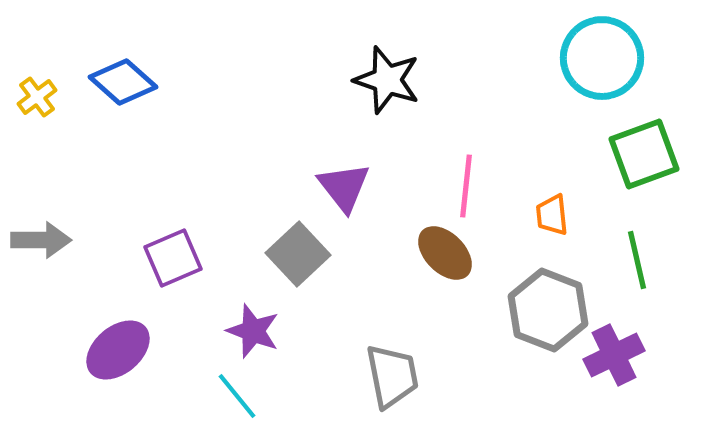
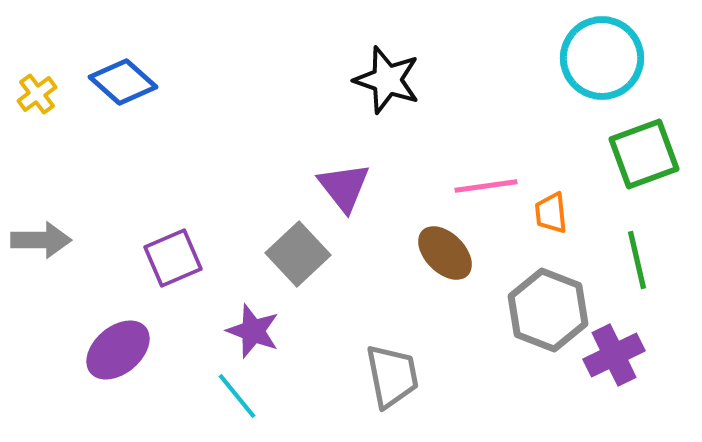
yellow cross: moved 3 px up
pink line: moved 20 px right; rotated 76 degrees clockwise
orange trapezoid: moved 1 px left, 2 px up
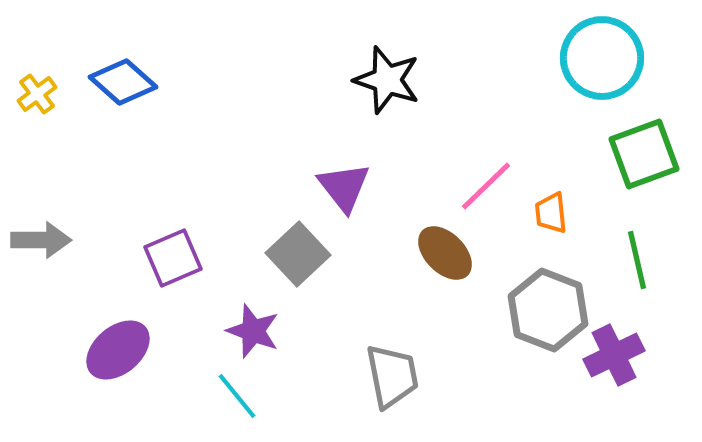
pink line: rotated 36 degrees counterclockwise
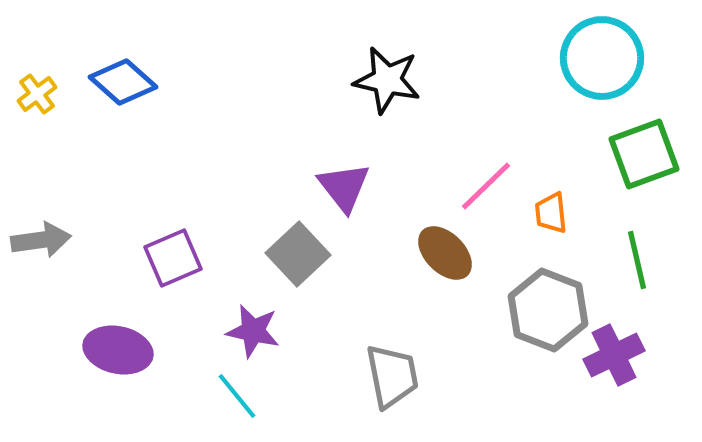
black star: rotated 6 degrees counterclockwise
gray arrow: rotated 8 degrees counterclockwise
purple star: rotated 8 degrees counterclockwise
purple ellipse: rotated 52 degrees clockwise
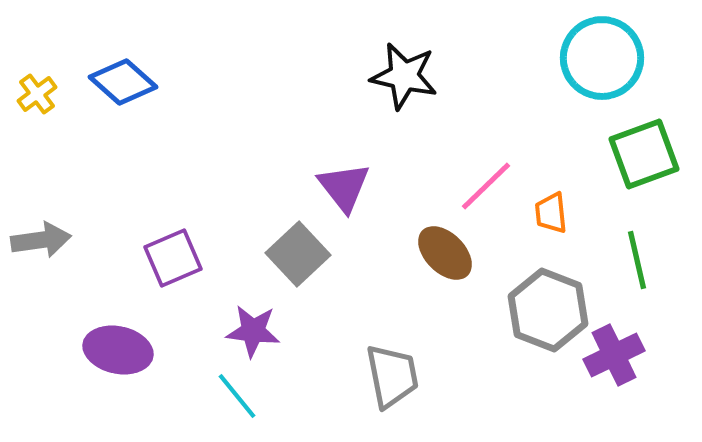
black star: moved 17 px right, 4 px up
purple star: rotated 6 degrees counterclockwise
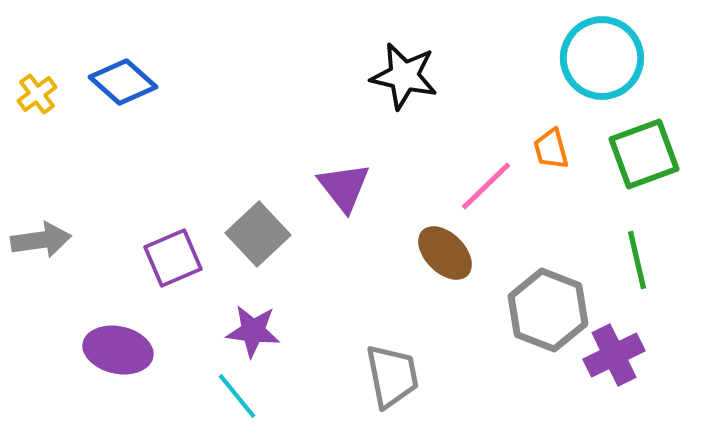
orange trapezoid: moved 64 px up; rotated 9 degrees counterclockwise
gray square: moved 40 px left, 20 px up
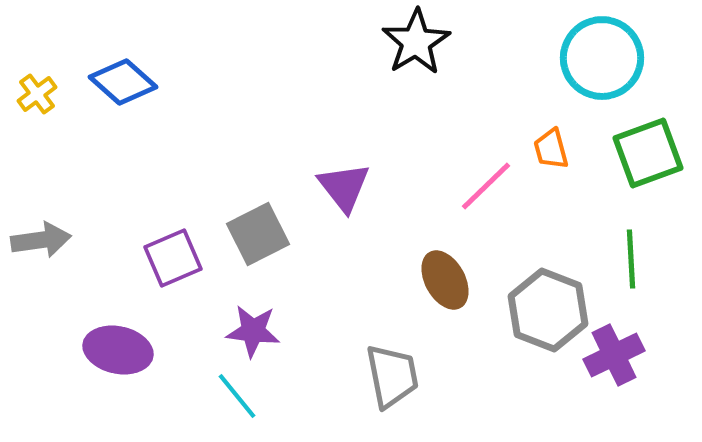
black star: moved 12 px right, 34 px up; rotated 28 degrees clockwise
green square: moved 4 px right, 1 px up
gray square: rotated 16 degrees clockwise
brown ellipse: moved 27 px down; rotated 16 degrees clockwise
green line: moved 6 px left, 1 px up; rotated 10 degrees clockwise
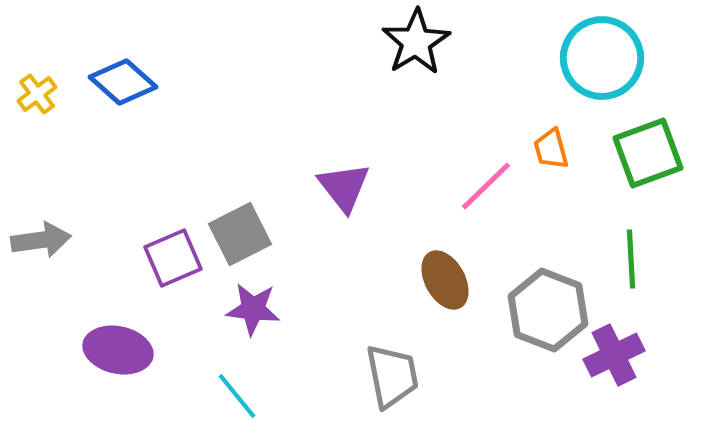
gray square: moved 18 px left
purple star: moved 22 px up
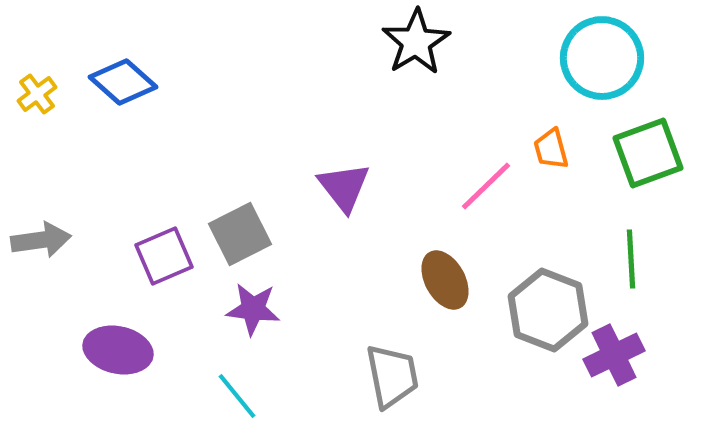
purple square: moved 9 px left, 2 px up
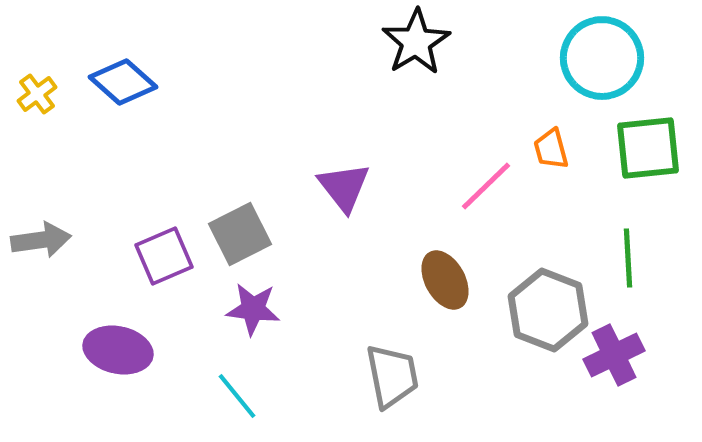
green square: moved 5 px up; rotated 14 degrees clockwise
green line: moved 3 px left, 1 px up
